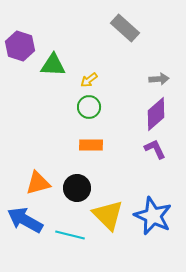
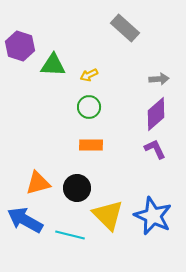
yellow arrow: moved 5 px up; rotated 12 degrees clockwise
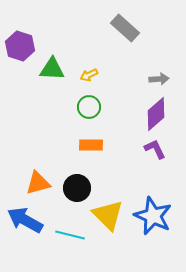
green triangle: moved 1 px left, 4 px down
